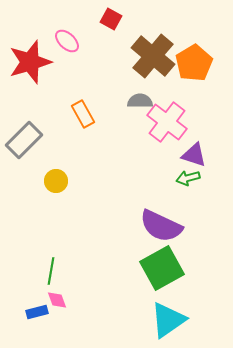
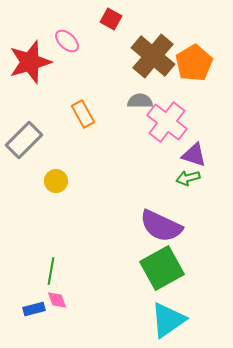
blue rectangle: moved 3 px left, 3 px up
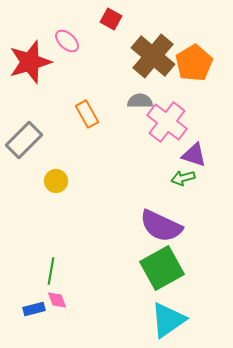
orange rectangle: moved 4 px right
green arrow: moved 5 px left
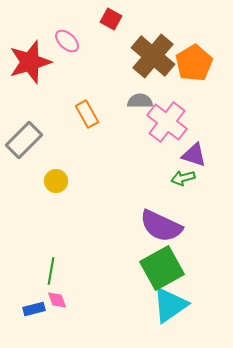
cyan triangle: moved 2 px right, 15 px up
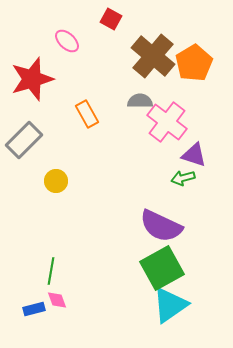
red star: moved 2 px right, 17 px down
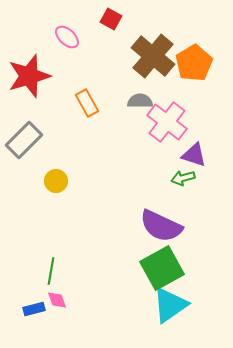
pink ellipse: moved 4 px up
red star: moved 3 px left, 3 px up
orange rectangle: moved 11 px up
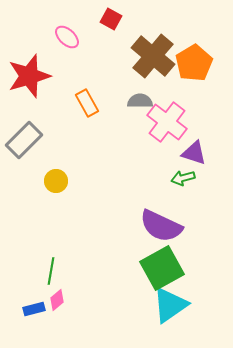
purple triangle: moved 2 px up
pink diamond: rotated 70 degrees clockwise
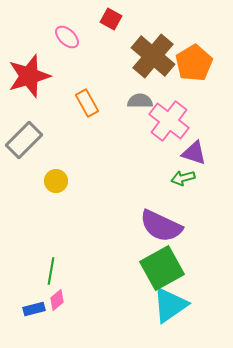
pink cross: moved 2 px right, 1 px up
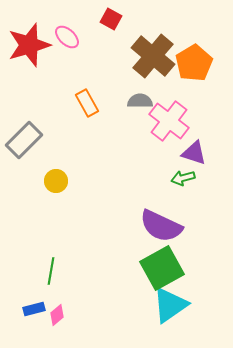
red star: moved 31 px up
pink diamond: moved 15 px down
